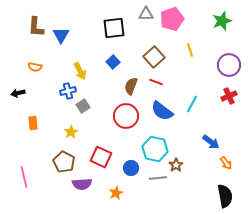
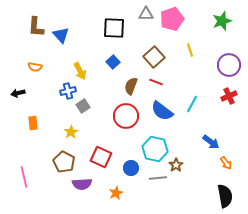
black square: rotated 10 degrees clockwise
blue triangle: rotated 12 degrees counterclockwise
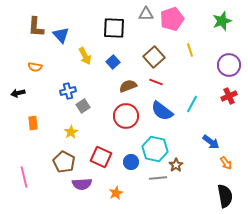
yellow arrow: moved 5 px right, 15 px up
brown semicircle: moved 3 px left; rotated 48 degrees clockwise
blue circle: moved 6 px up
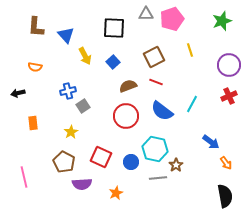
blue triangle: moved 5 px right
brown square: rotated 15 degrees clockwise
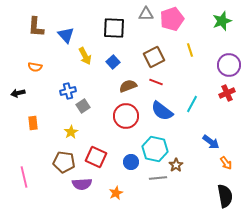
red cross: moved 2 px left, 3 px up
red square: moved 5 px left
brown pentagon: rotated 20 degrees counterclockwise
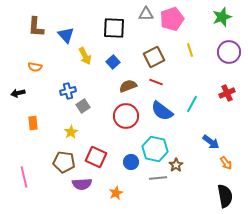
green star: moved 4 px up
purple circle: moved 13 px up
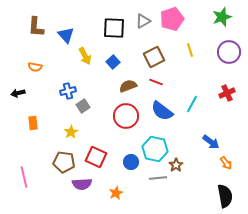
gray triangle: moved 3 px left, 7 px down; rotated 28 degrees counterclockwise
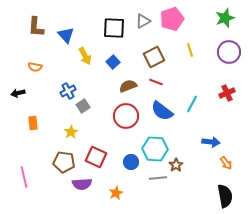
green star: moved 3 px right, 1 px down
blue cross: rotated 14 degrees counterclockwise
blue arrow: rotated 30 degrees counterclockwise
cyan hexagon: rotated 10 degrees counterclockwise
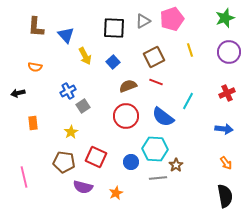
cyan line: moved 4 px left, 3 px up
blue semicircle: moved 1 px right, 6 px down
blue arrow: moved 13 px right, 13 px up
purple semicircle: moved 1 px right, 3 px down; rotated 18 degrees clockwise
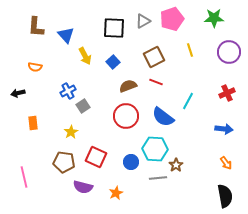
green star: moved 11 px left; rotated 18 degrees clockwise
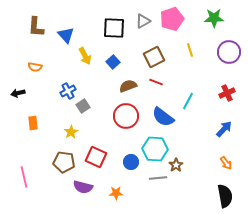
blue arrow: rotated 54 degrees counterclockwise
orange star: rotated 24 degrees clockwise
